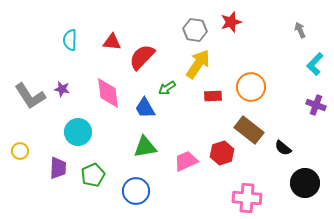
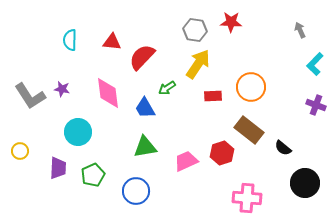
red star: rotated 20 degrees clockwise
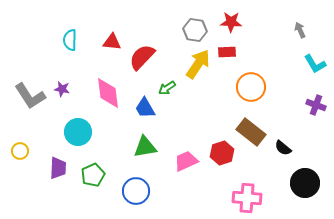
cyan L-shape: rotated 75 degrees counterclockwise
red rectangle: moved 14 px right, 44 px up
brown rectangle: moved 2 px right, 2 px down
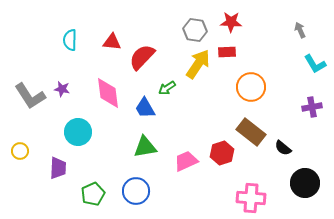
purple cross: moved 4 px left, 2 px down; rotated 30 degrees counterclockwise
green pentagon: moved 19 px down
pink cross: moved 4 px right
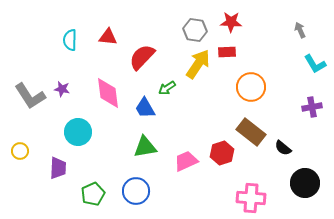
red triangle: moved 4 px left, 5 px up
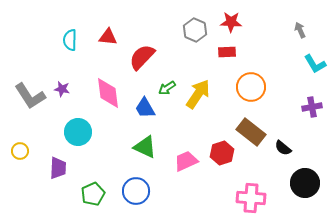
gray hexagon: rotated 15 degrees clockwise
yellow arrow: moved 30 px down
green triangle: rotated 35 degrees clockwise
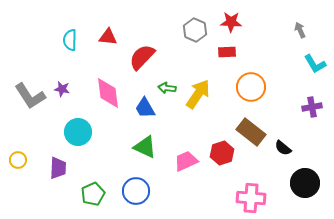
green arrow: rotated 42 degrees clockwise
yellow circle: moved 2 px left, 9 px down
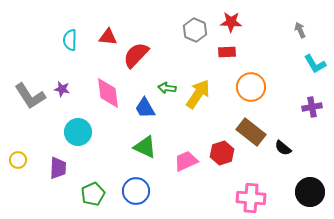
red semicircle: moved 6 px left, 2 px up
black circle: moved 5 px right, 9 px down
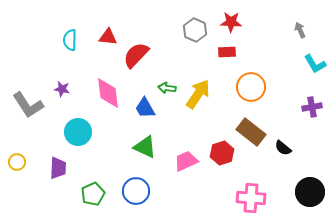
gray L-shape: moved 2 px left, 9 px down
yellow circle: moved 1 px left, 2 px down
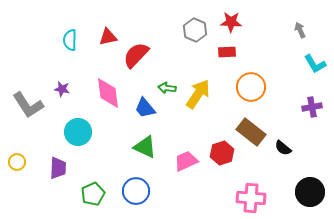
red triangle: rotated 18 degrees counterclockwise
blue trapezoid: rotated 10 degrees counterclockwise
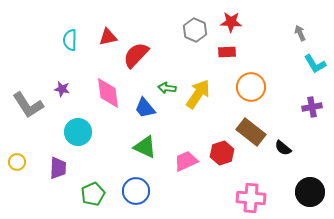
gray arrow: moved 3 px down
